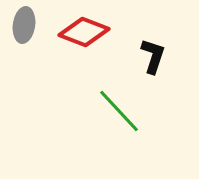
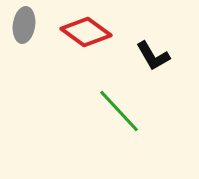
red diamond: moved 2 px right; rotated 15 degrees clockwise
black L-shape: rotated 132 degrees clockwise
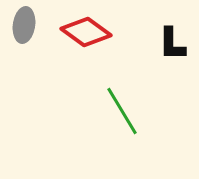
black L-shape: moved 19 px right, 12 px up; rotated 30 degrees clockwise
green line: moved 3 px right; rotated 12 degrees clockwise
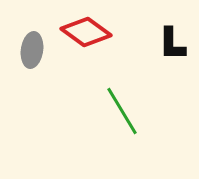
gray ellipse: moved 8 px right, 25 px down
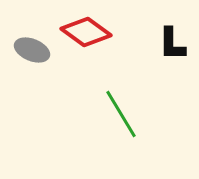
gray ellipse: rotated 76 degrees counterclockwise
green line: moved 1 px left, 3 px down
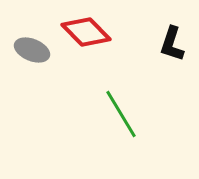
red diamond: rotated 9 degrees clockwise
black L-shape: rotated 18 degrees clockwise
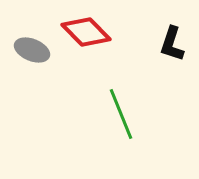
green line: rotated 9 degrees clockwise
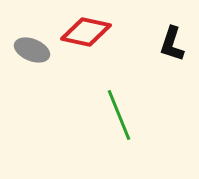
red diamond: rotated 33 degrees counterclockwise
green line: moved 2 px left, 1 px down
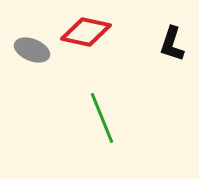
green line: moved 17 px left, 3 px down
